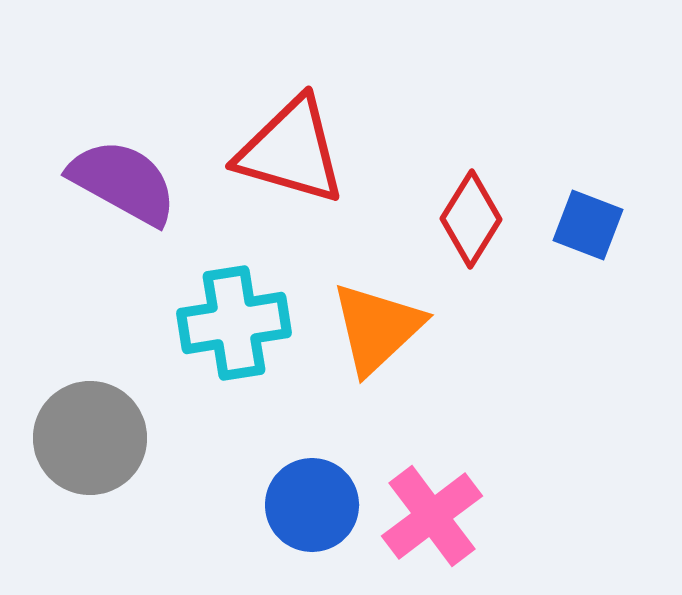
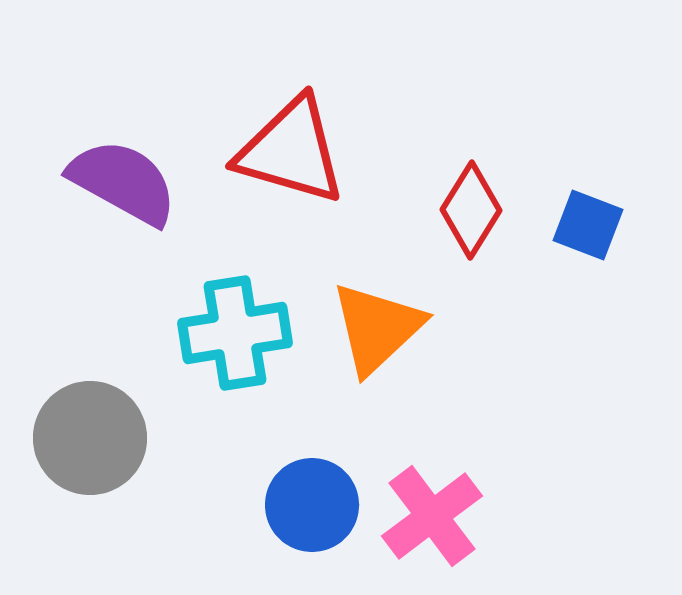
red diamond: moved 9 px up
cyan cross: moved 1 px right, 10 px down
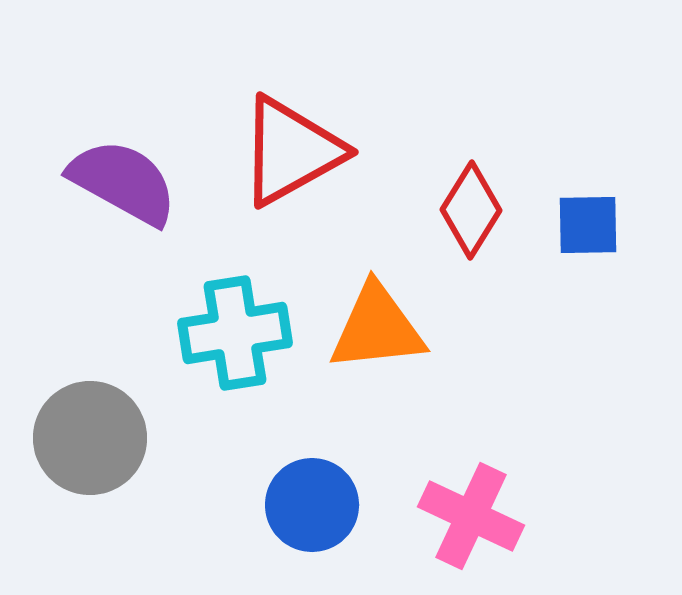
red triangle: rotated 45 degrees counterclockwise
blue square: rotated 22 degrees counterclockwise
orange triangle: rotated 37 degrees clockwise
pink cross: moved 39 px right; rotated 28 degrees counterclockwise
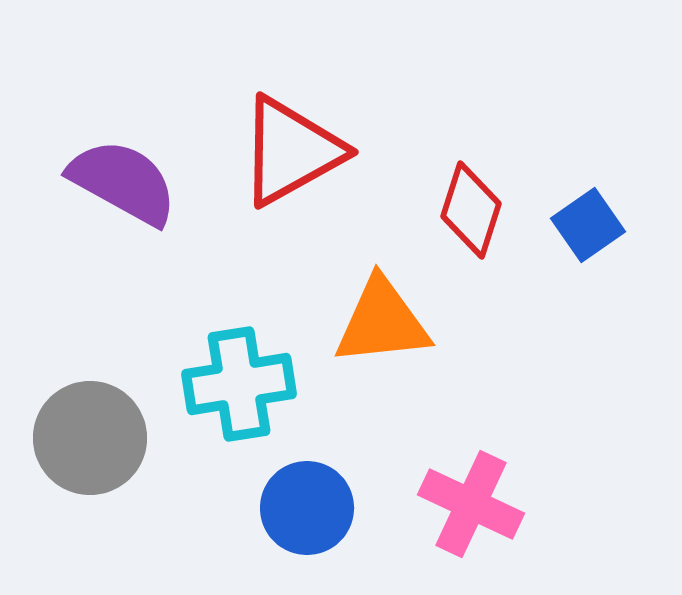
red diamond: rotated 14 degrees counterclockwise
blue square: rotated 34 degrees counterclockwise
orange triangle: moved 5 px right, 6 px up
cyan cross: moved 4 px right, 51 px down
blue circle: moved 5 px left, 3 px down
pink cross: moved 12 px up
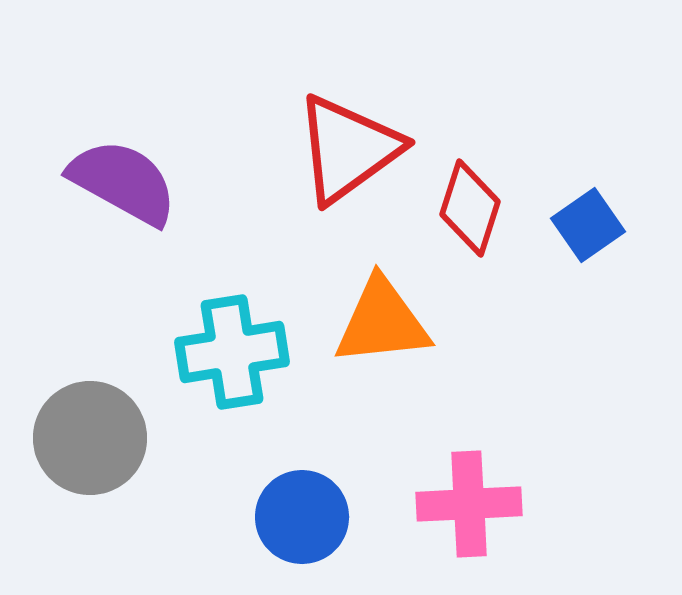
red triangle: moved 57 px right, 2 px up; rotated 7 degrees counterclockwise
red diamond: moved 1 px left, 2 px up
cyan cross: moved 7 px left, 32 px up
pink cross: moved 2 px left; rotated 28 degrees counterclockwise
blue circle: moved 5 px left, 9 px down
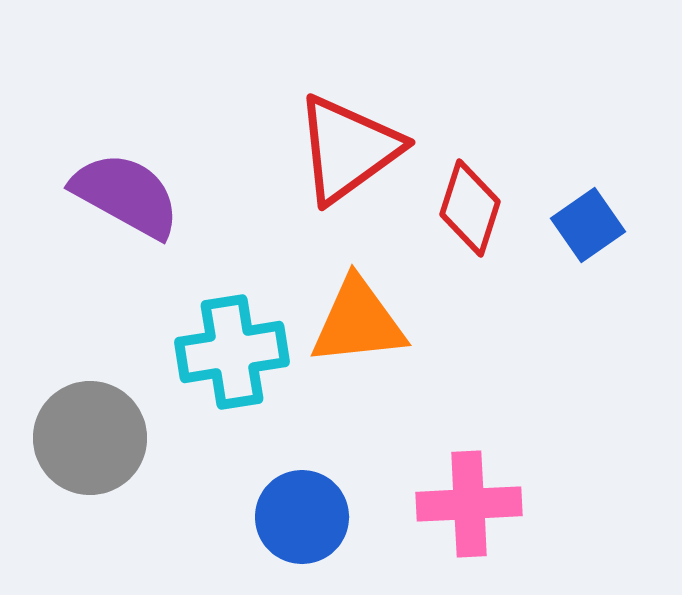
purple semicircle: moved 3 px right, 13 px down
orange triangle: moved 24 px left
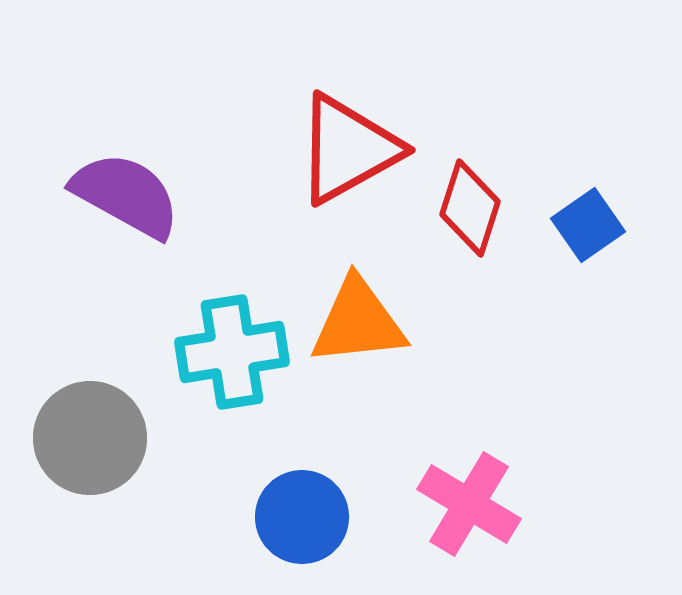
red triangle: rotated 7 degrees clockwise
pink cross: rotated 34 degrees clockwise
